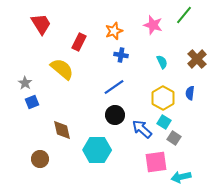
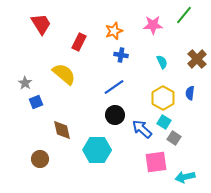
pink star: rotated 18 degrees counterclockwise
yellow semicircle: moved 2 px right, 5 px down
blue square: moved 4 px right
cyan arrow: moved 4 px right
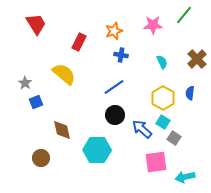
red trapezoid: moved 5 px left
cyan square: moved 1 px left
brown circle: moved 1 px right, 1 px up
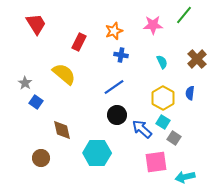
blue square: rotated 32 degrees counterclockwise
black circle: moved 2 px right
cyan hexagon: moved 3 px down
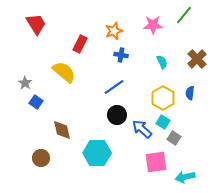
red rectangle: moved 1 px right, 2 px down
yellow semicircle: moved 2 px up
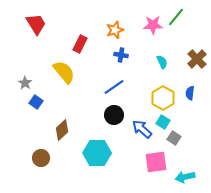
green line: moved 8 px left, 2 px down
orange star: moved 1 px right, 1 px up
yellow semicircle: rotated 10 degrees clockwise
black circle: moved 3 px left
brown diamond: rotated 60 degrees clockwise
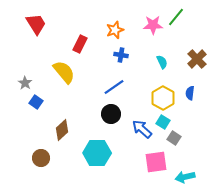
black circle: moved 3 px left, 1 px up
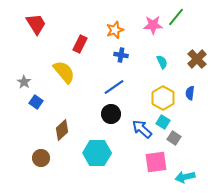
gray star: moved 1 px left, 1 px up
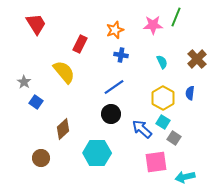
green line: rotated 18 degrees counterclockwise
brown diamond: moved 1 px right, 1 px up
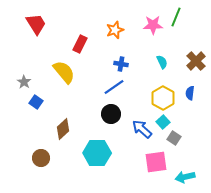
blue cross: moved 9 px down
brown cross: moved 1 px left, 2 px down
cyan square: rotated 16 degrees clockwise
